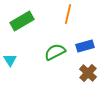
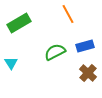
orange line: rotated 42 degrees counterclockwise
green rectangle: moved 3 px left, 2 px down
cyan triangle: moved 1 px right, 3 px down
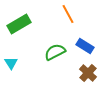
green rectangle: moved 1 px down
blue rectangle: rotated 48 degrees clockwise
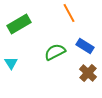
orange line: moved 1 px right, 1 px up
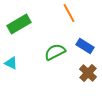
cyan triangle: rotated 32 degrees counterclockwise
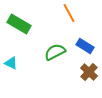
green rectangle: rotated 60 degrees clockwise
brown cross: moved 1 px right, 1 px up
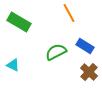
green rectangle: moved 2 px up
green semicircle: moved 1 px right
cyan triangle: moved 2 px right, 2 px down
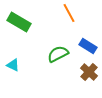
blue rectangle: moved 3 px right
green semicircle: moved 2 px right, 2 px down
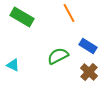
green rectangle: moved 3 px right, 5 px up
green semicircle: moved 2 px down
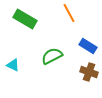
green rectangle: moved 3 px right, 2 px down
green semicircle: moved 6 px left
brown cross: rotated 24 degrees counterclockwise
